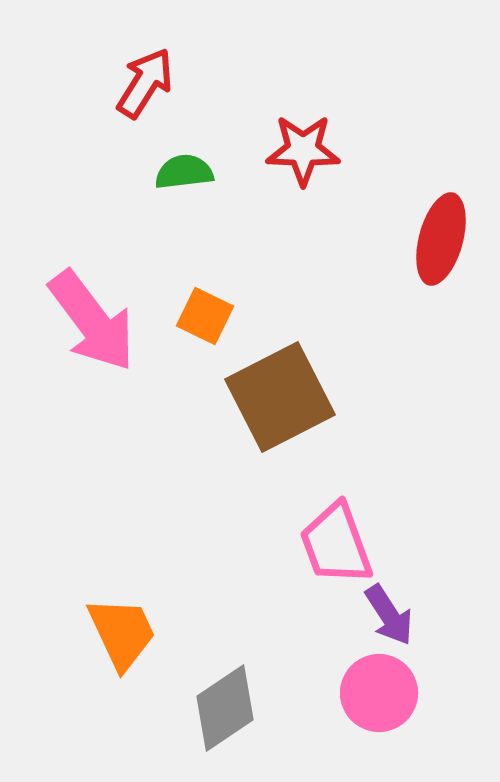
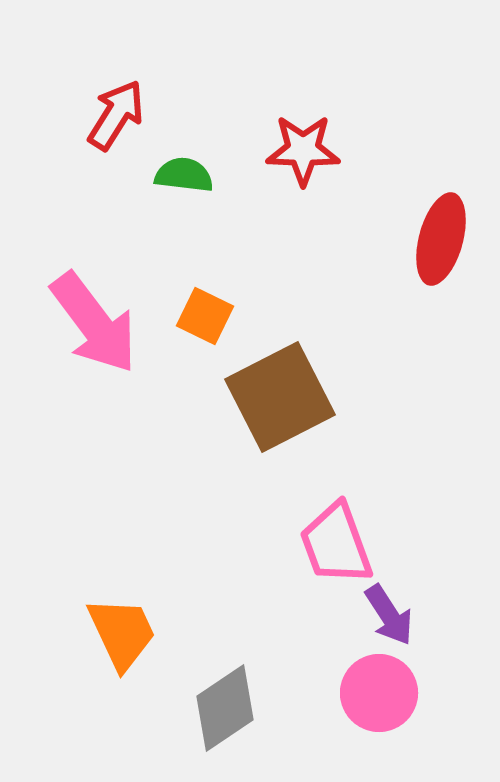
red arrow: moved 29 px left, 32 px down
green semicircle: moved 3 px down; rotated 14 degrees clockwise
pink arrow: moved 2 px right, 2 px down
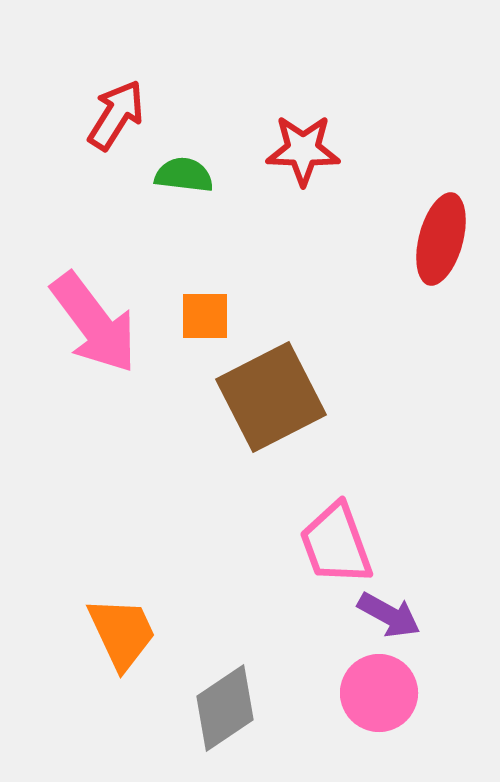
orange square: rotated 26 degrees counterclockwise
brown square: moved 9 px left
purple arrow: rotated 28 degrees counterclockwise
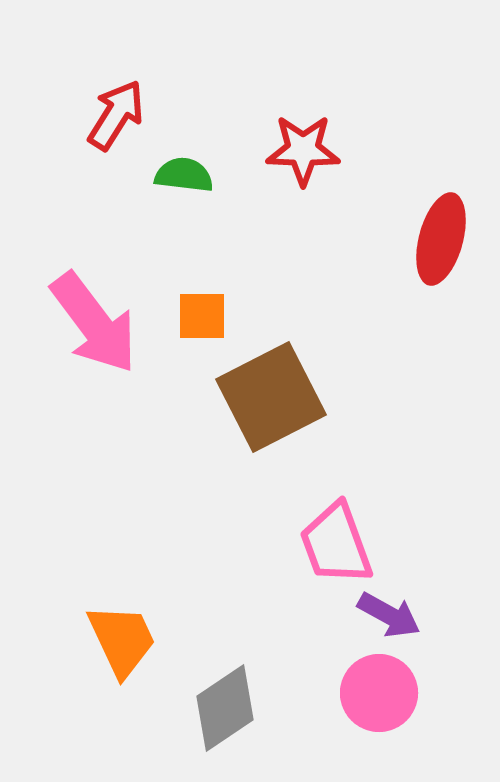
orange square: moved 3 px left
orange trapezoid: moved 7 px down
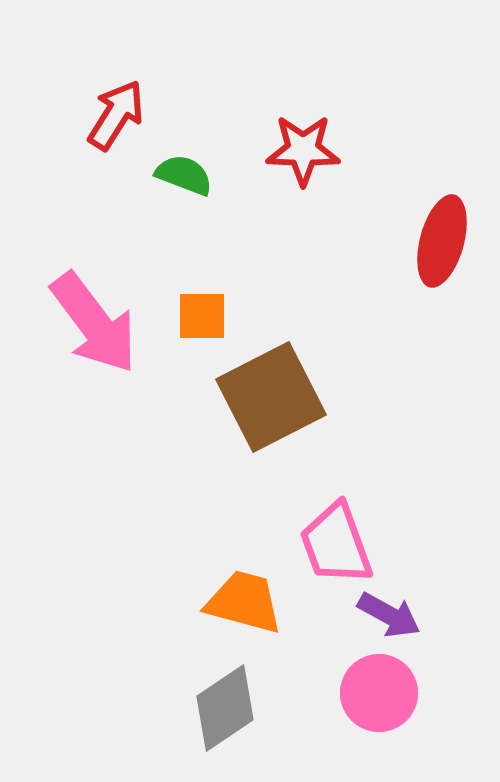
green semicircle: rotated 14 degrees clockwise
red ellipse: moved 1 px right, 2 px down
orange trapezoid: moved 122 px right, 38 px up; rotated 50 degrees counterclockwise
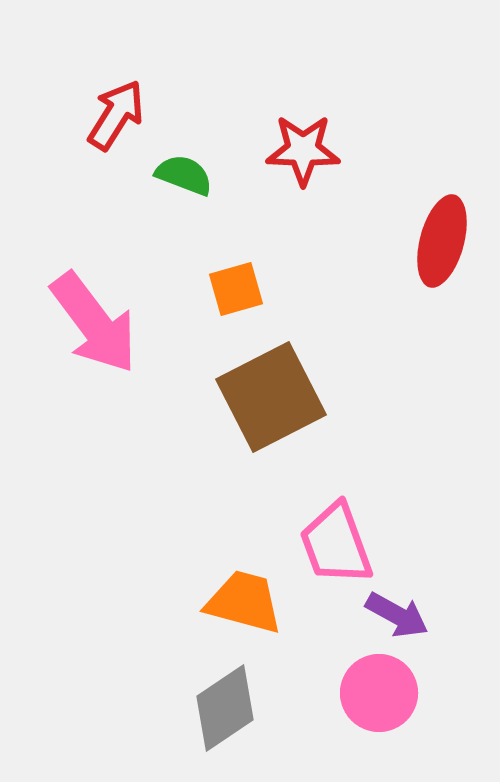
orange square: moved 34 px right, 27 px up; rotated 16 degrees counterclockwise
purple arrow: moved 8 px right
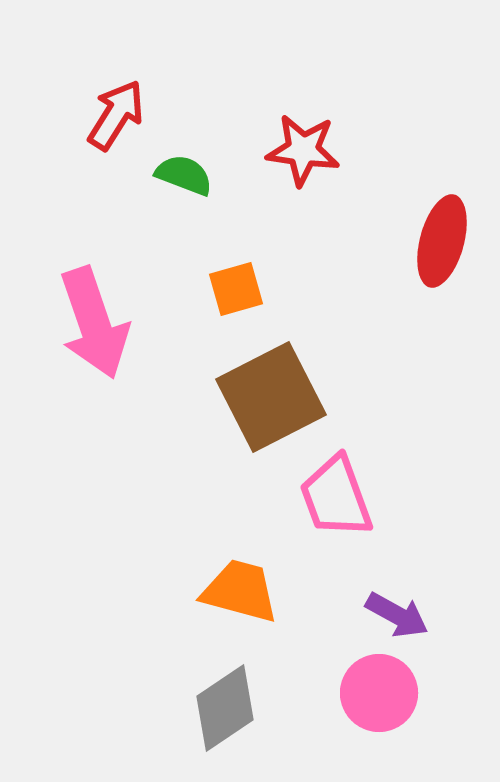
red star: rotated 6 degrees clockwise
pink arrow: rotated 18 degrees clockwise
pink trapezoid: moved 47 px up
orange trapezoid: moved 4 px left, 11 px up
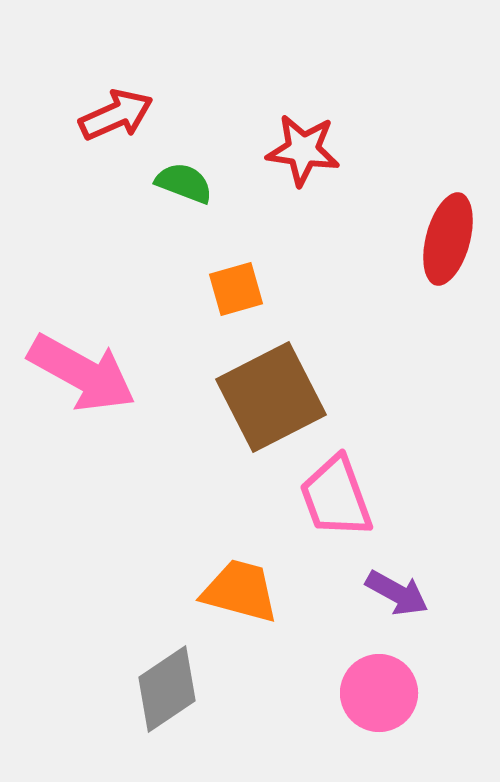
red arrow: rotated 34 degrees clockwise
green semicircle: moved 8 px down
red ellipse: moved 6 px right, 2 px up
pink arrow: moved 12 px left, 50 px down; rotated 42 degrees counterclockwise
purple arrow: moved 22 px up
gray diamond: moved 58 px left, 19 px up
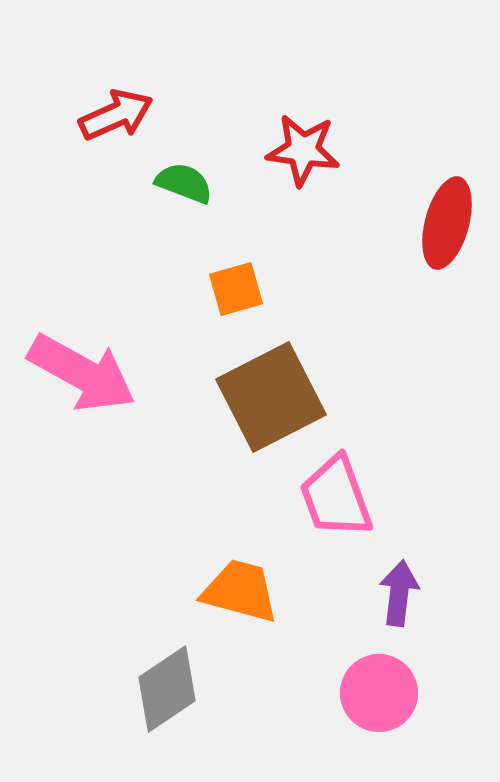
red ellipse: moved 1 px left, 16 px up
purple arrow: moved 2 px right; rotated 112 degrees counterclockwise
